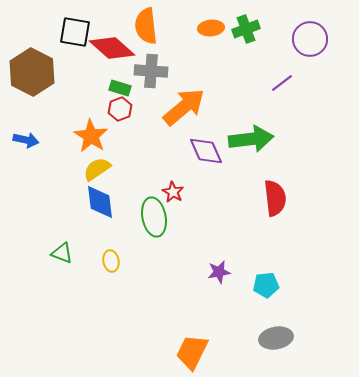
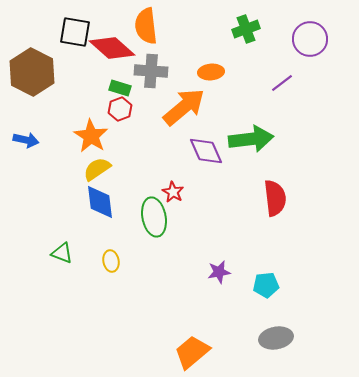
orange ellipse: moved 44 px down
orange trapezoid: rotated 24 degrees clockwise
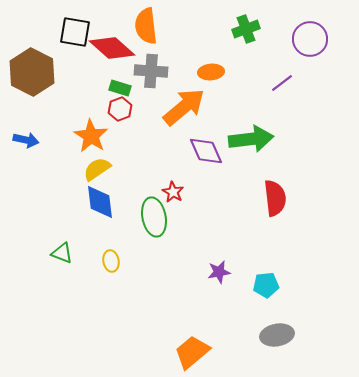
gray ellipse: moved 1 px right, 3 px up
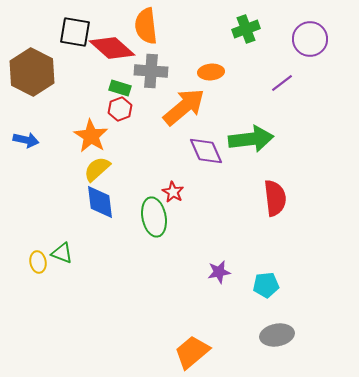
yellow semicircle: rotated 8 degrees counterclockwise
yellow ellipse: moved 73 px left, 1 px down
